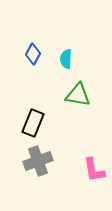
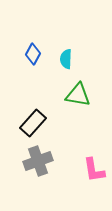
black rectangle: rotated 20 degrees clockwise
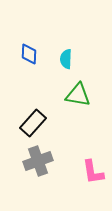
blue diamond: moved 4 px left; rotated 25 degrees counterclockwise
pink L-shape: moved 1 px left, 2 px down
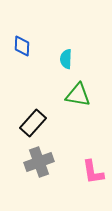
blue diamond: moved 7 px left, 8 px up
gray cross: moved 1 px right, 1 px down
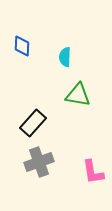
cyan semicircle: moved 1 px left, 2 px up
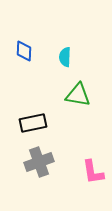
blue diamond: moved 2 px right, 5 px down
black rectangle: rotated 36 degrees clockwise
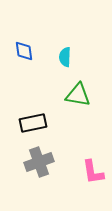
blue diamond: rotated 10 degrees counterclockwise
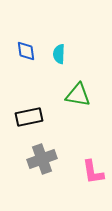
blue diamond: moved 2 px right
cyan semicircle: moved 6 px left, 3 px up
black rectangle: moved 4 px left, 6 px up
gray cross: moved 3 px right, 3 px up
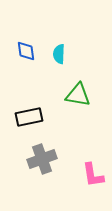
pink L-shape: moved 3 px down
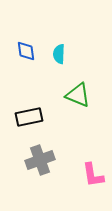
green triangle: rotated 12 degrees clockwise
gray cross: moved 2 px left, 1 px down
